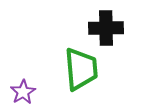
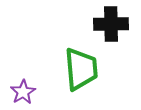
black cross: moved 5 px right, 4 px up
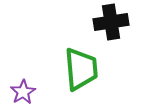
black cross: moved 2 px up; rotated 8 degrees counterclockwise
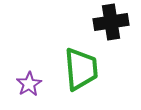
purple star: moved 6 px right, 8 px up
